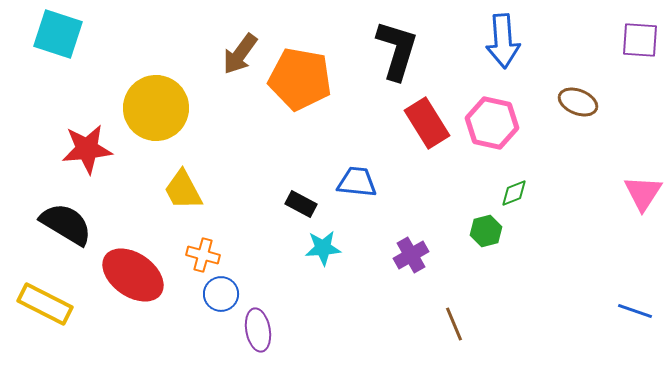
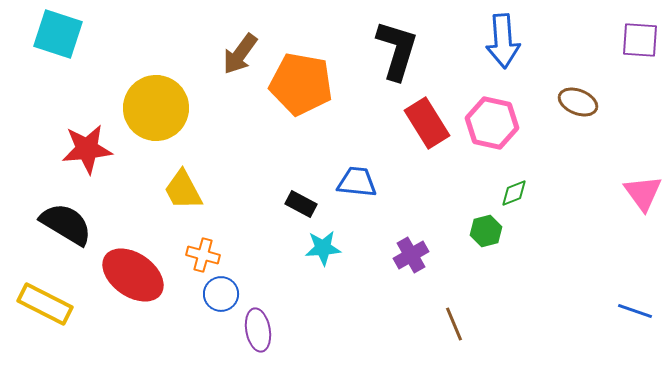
orange pentagon: moved 1 px right, 5 px down
pink triangle: rotated 9 degrees counterclockwise
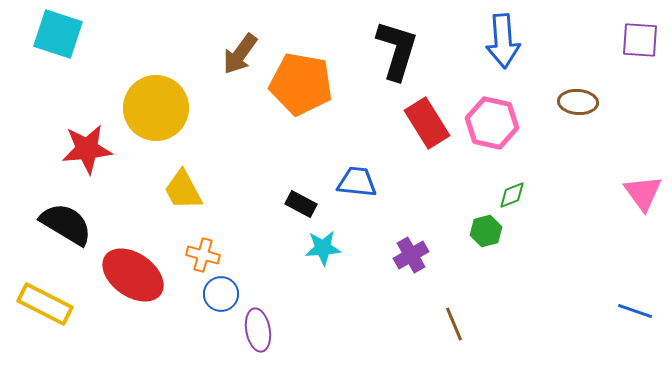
brown ellipse: rotated 18 degrees counterclockwise
green diamond: moved 2 px left, 2 px down
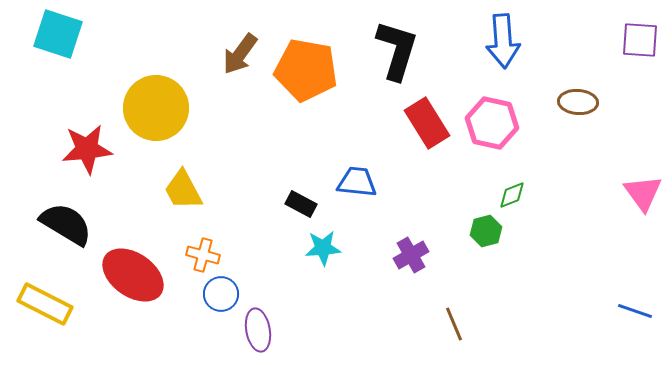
orange pentagon: moved 5 px right, 14 px up
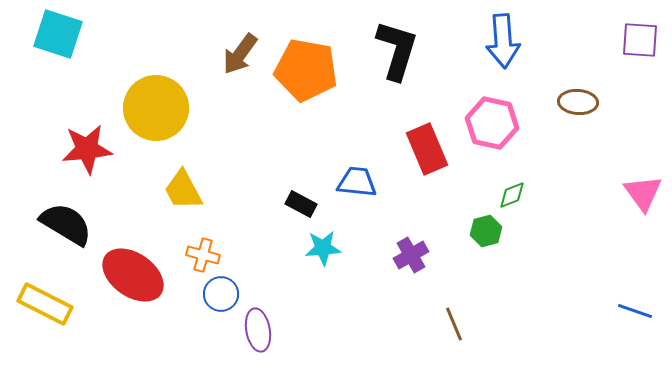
red rectangle: moved 26 px down; rotated 9 degrees clockwise
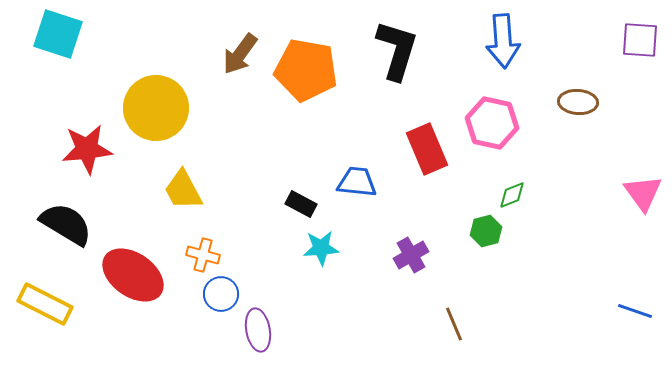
cyan star: moved 2 px left
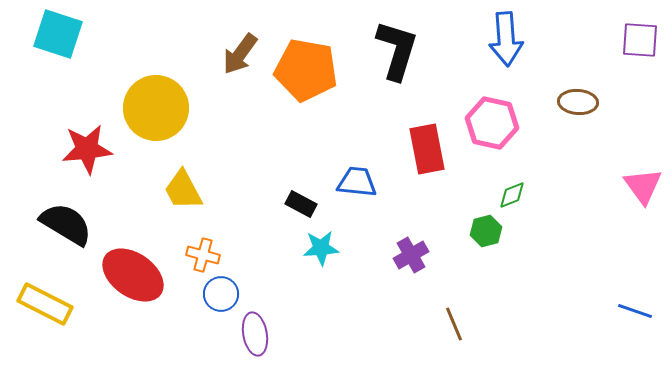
blue arrow: moved 3 px right, 2 px up
red rectangle: rotated 12 degrees clockwise
pink triangle: moved 7 px up
purple ellipse: moved 3 px left, 4 px down
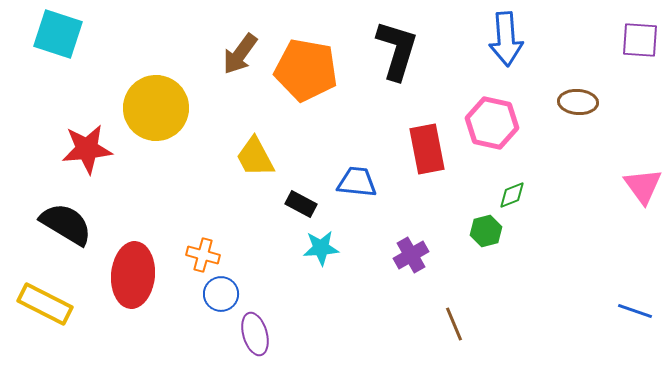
yellow trapezoid: moved 72 px right, 33 px up
red ellipse: rotated 60 degrees clockwise
purple ellipse: rotated 6 degrees counterclockwise
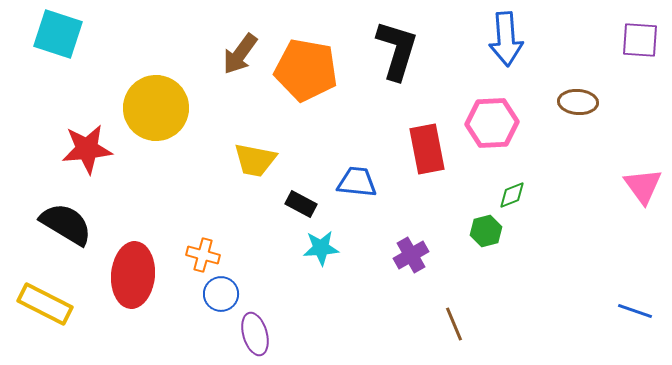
pink hexagon: rotated 15 degrees counterclockwise
yellow trapezoid: moved 3 px down; rotated 51 degrees counterclockwise
